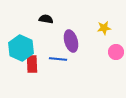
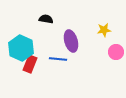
yellow star: moved 2 px down
red rectangle: moved 2 px left; rotated 24 degrees clockwise
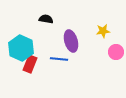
yellow star: moved 1 px left, 1 px down
blue line: moved 1 px right
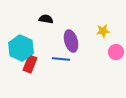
blue line: moved 2 px right
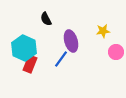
black semicircle: rotated 128 degrees counterclockwise
cyan hexagon: moved 3 px right
blue line: rotated 60 degrees counterclockwise
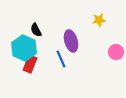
black semicircle: moved 10 px left, 11 px down
yellow star: moved 4 px left, 11 px up
blue line: rotated 60 degrees counterclockwise
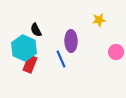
purple ellipse: rotated 15 degrees clockwise
